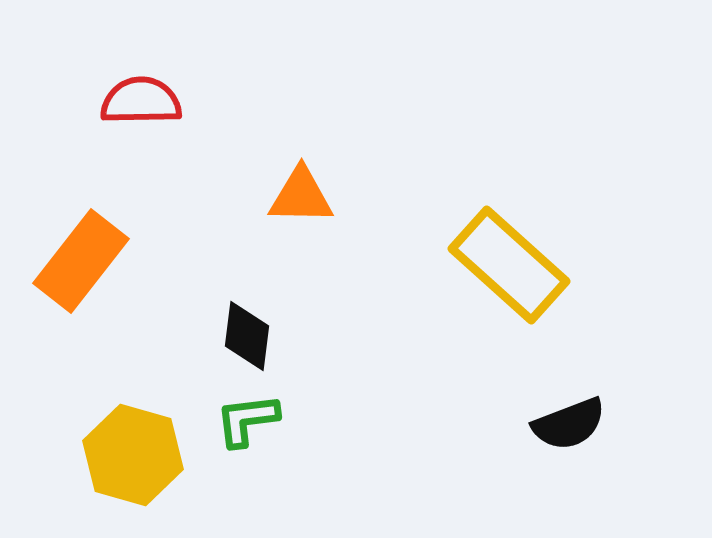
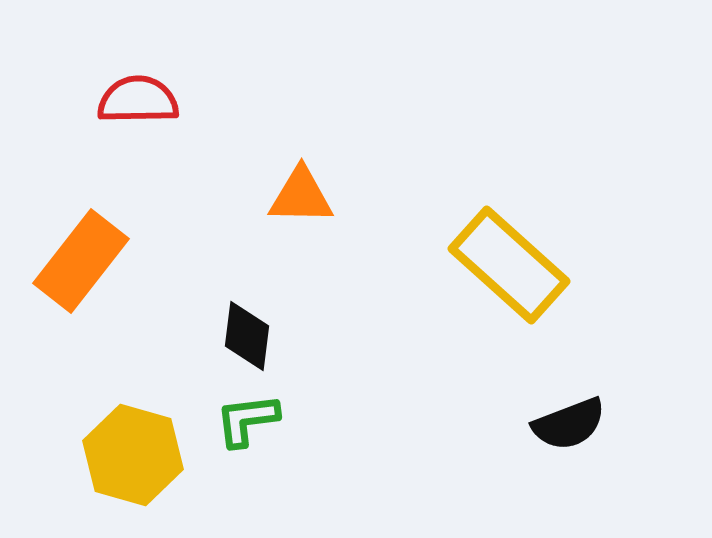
red semicircle: moved 3 px left, 1 px up
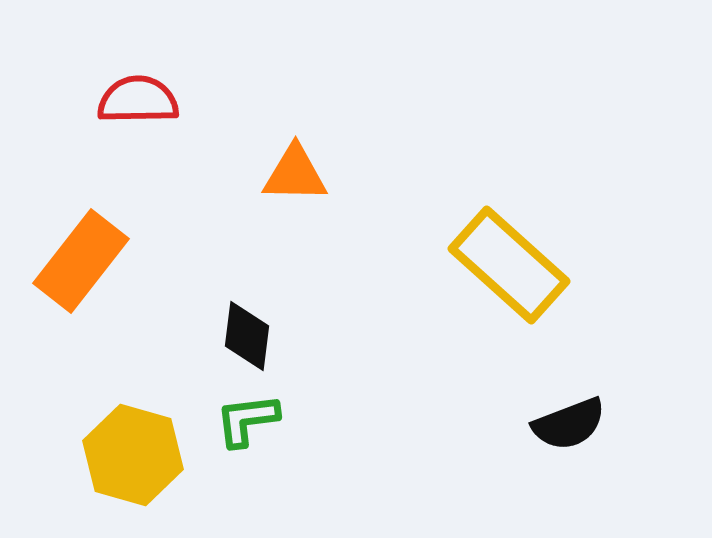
orange triangle: moved 6 px left, 22 px up
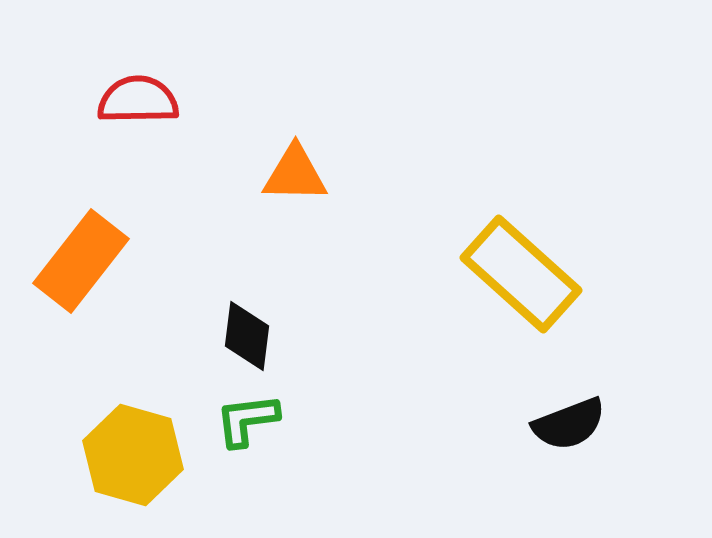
yellow rectangle: moved 12 px right, 9 px down
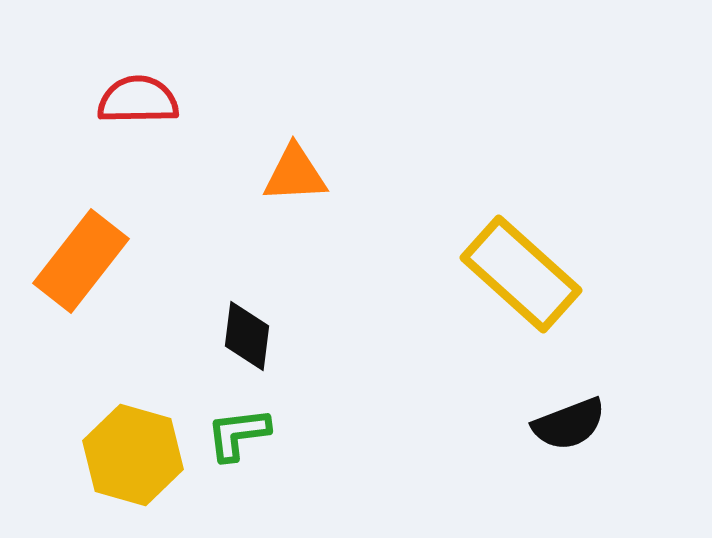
orange triangle: rotated 4 degrees counterclockwise
green L-shape: moved 9 px left, 14 px down
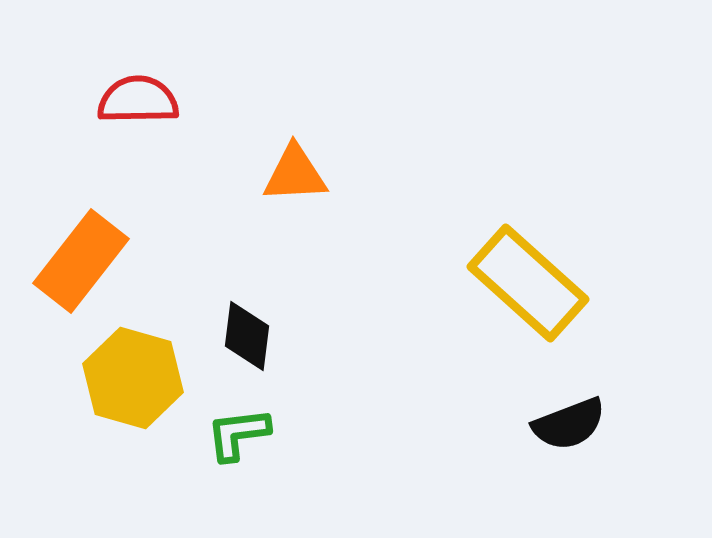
yellow rectangle: moved 7 px right, 9 px down
yellow hexagon: moved 77 px up
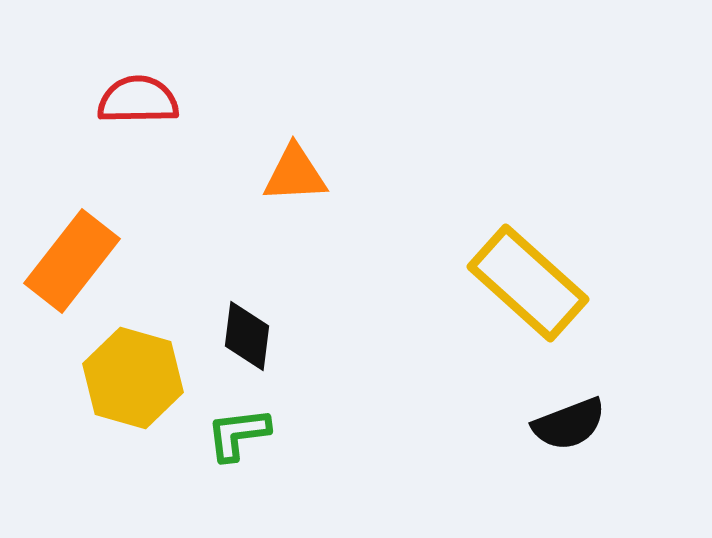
orange rectangle: moved 9 px left
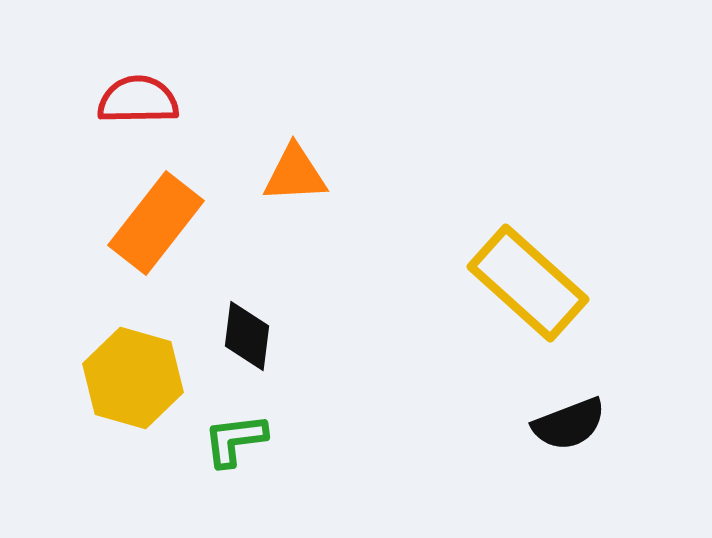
orange rectangle: moved 84 px right, 38 px up
green L-shape: moved 3 px left, 6 px down
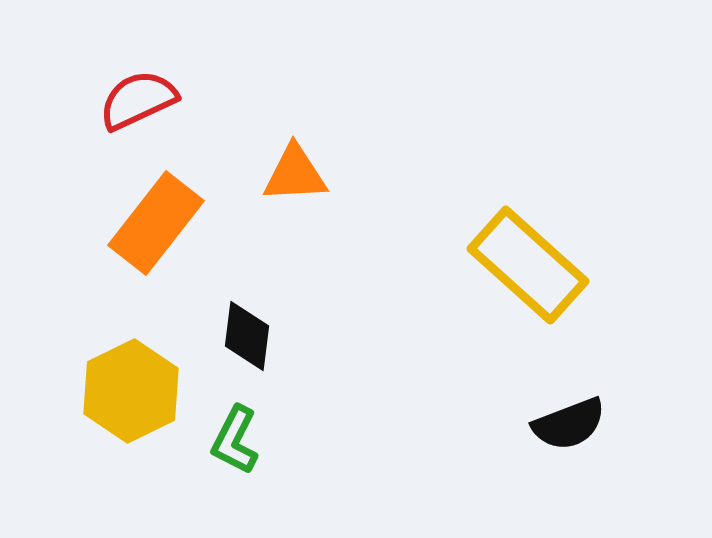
red semicircle: rotated 24 degrees counterclockwise
yellow rectangle: moved 18 px up
yellow hexagon: moved 2 px left, 13 px down; rotated 18 degrees clockwise
green L-shape: rotated 56 degrees counterclockwise
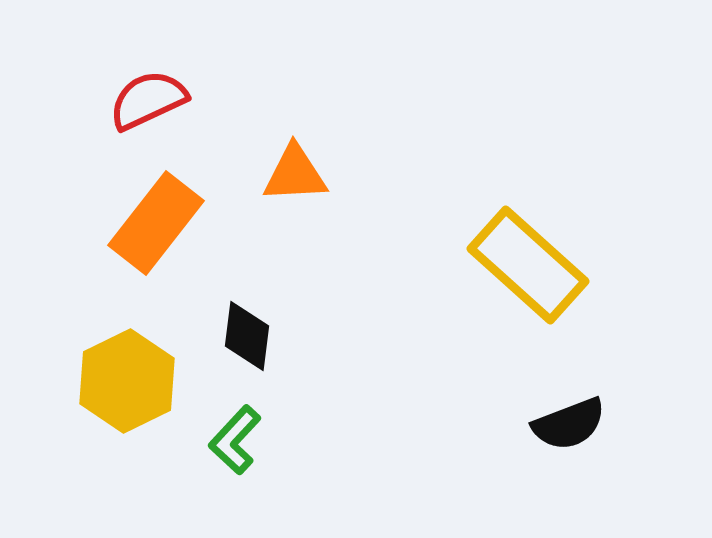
red semicircle: moved 10 px right
yellow hexagon: moved 4 px left, 10 px up
green L-shape: rotated 16 degrees clockwise
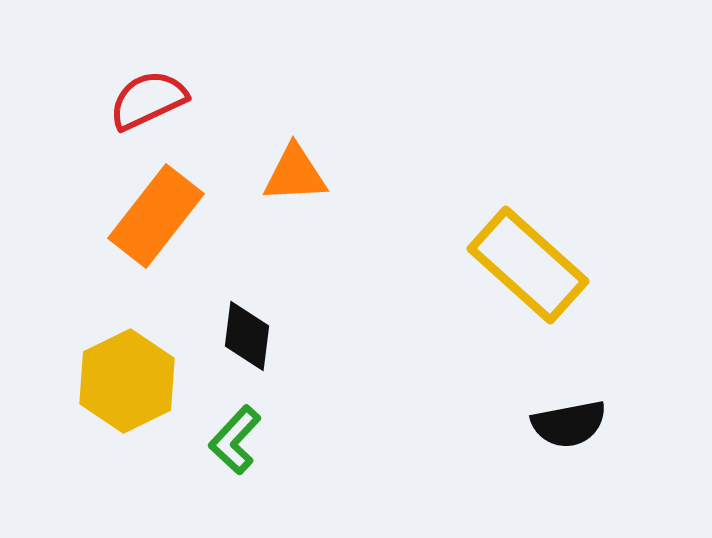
orange rectangle: moved 7 px up
black semicircle: rotated 10 degrees clockwise
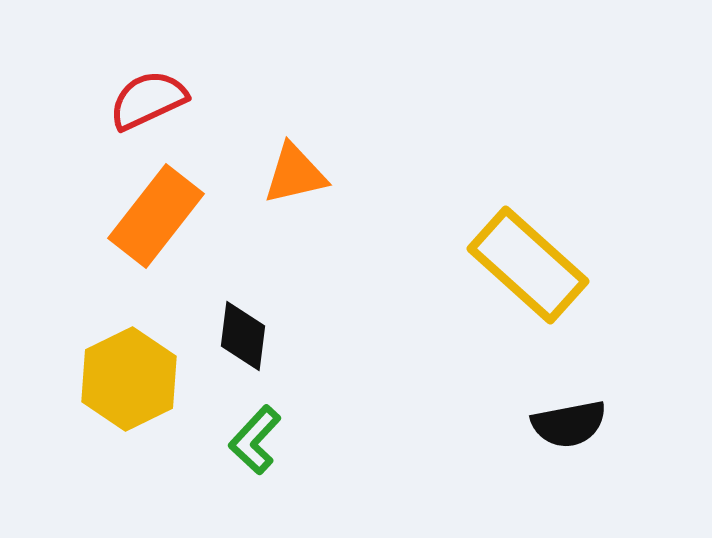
orange triangle: rotated 10 degrees counterclockwise
black diamond: moved 4 px left
yellow hexagon: moved 2 px right, 2 px up
green L-shape: moved 20 px right
